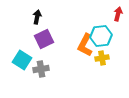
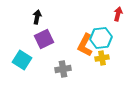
cyan hexagon: moved 2 px down
gray cross: moved 22 px right
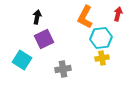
orange L-shape: moved 28 px up
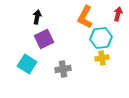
cyan square: moved 5 px right, 4 px down
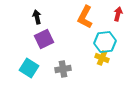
black arrow: rotated 24 degrees counterclockwise
cyan hexagon: moved 4 px right, 4 px down
yellow cross: rotated 32 degrees clockwise
cyan square: moved 2 px right, 4 px down
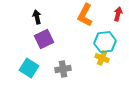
orange L-shape: moved 2 px up
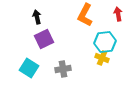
red arrow: rotated 24 degrees counterclockwise
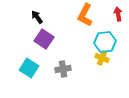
black arrow: rotated 24 degrees counterclockwise
purple square: rotated 30 degrees counterclockwise
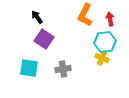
red arrow: moved 8 px left, 5 px down
cyan square: rotated 24 degrees counterclockwise
